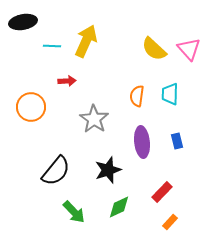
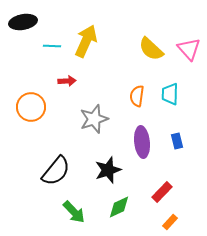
yellow semicircle: moved 3 px left
gray star: rotated 20 degrees clockwise
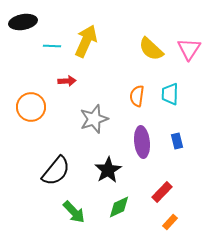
pink triangle: rotated 15 degrees clockwise
black star: rotated 12 degrees counterclockwise
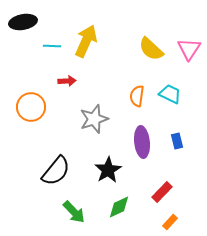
cyan trapezoid: rotated 115 degrees clockwise
